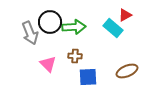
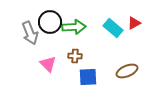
red triangle: moved 9 px right, 8 px down
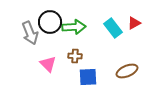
cyan rectangle: rotated 12 degrees clockwise
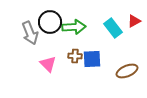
red triangle: moved 2 px up
blue square: moved 4 px right, 18 px up
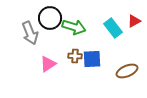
black circle: moved 4 px up
green arrow: rotated 20 degrees clockwise
pink triangle: rotated 42 degrees clockwise
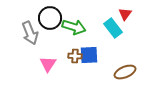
red triangle: moved 9 px left, 7 px up; rotated 24 degrees counterclockwise
blue square: moved 3 px left, 4 px up
pink triangle: rotated 24 degrees counterclockwise
brown ellipse: moved 2 px left, 1 px down
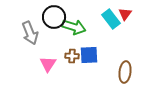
black circle: moved 4 px right, 1 px up
cyan rectangle: moved 2 px left, 9 px up
brown cross: moved 3 px left
brown ellipse: rotated 60 degrees counterclockwise
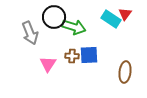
cyan rectangle: rotated 18 degrees counterclockwise
